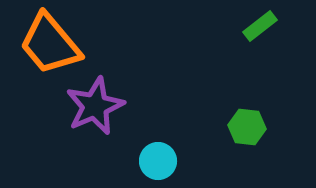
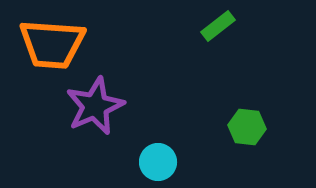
green rectangle: moved 42 px left
orange trapezoid: moved 2 px right; rotated 46 degrees counterclockwise
cyan circle: moved 1 px down
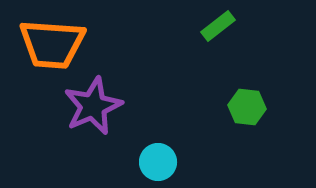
purple star: moved 2 px left
green hexagon: moved 20 px up
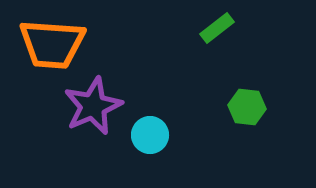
green rectangle: moved 1 px left, 2 px down
cyan circle: moved 8 px left, 27 px up
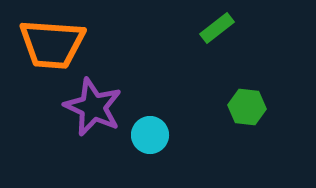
purple star: moved 1 px down; rotated 24 degrees counterclockwise
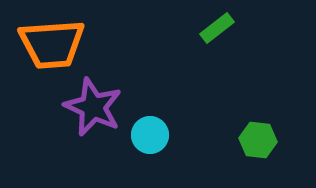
orange trapezoid: rotated 8 degrees counterclockwise
green hexagon: moved 11 px right, 33 px down
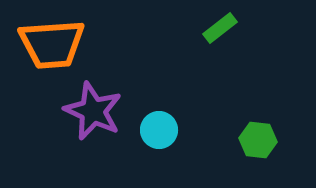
green rectangle: moved 3 px right
purple star: moved 4 px down
cyan circle: moved 9 px right, 5 px up
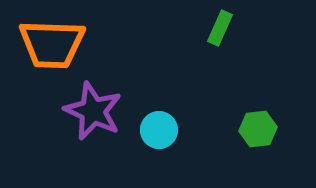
green rectangle: rotated 28 degrees counterclockwise
orange trapezoid: rotated 6 degrees clockwise
green hexagon: moved 11 px up; rotated 12 degrees counterclockwise
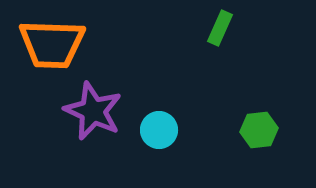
green hexagon: moved 1 px right, 1 px down
